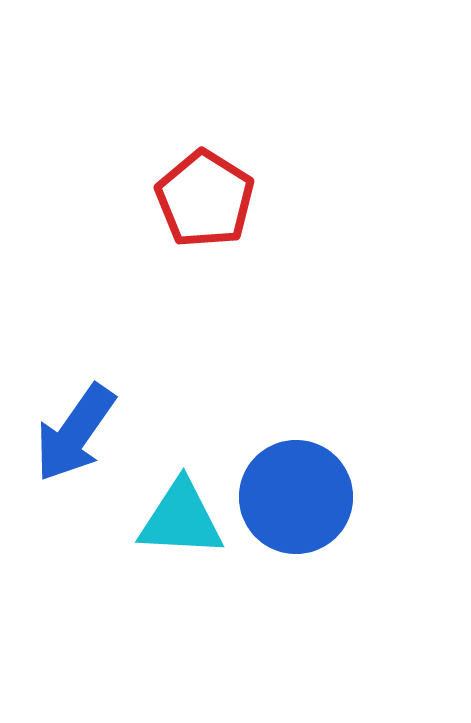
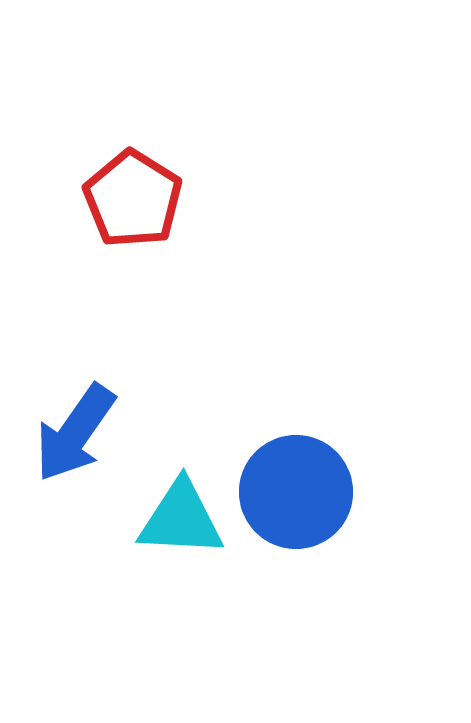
red pentagon: moved 72 px left
blue circle: moved 5 px up
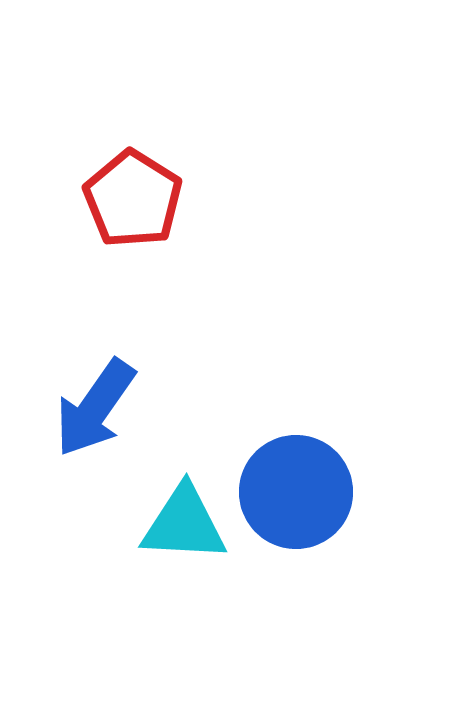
blue arrow: moved 20 px right, 25 px up
cyan triangle: moved 3 px right, 5 px down
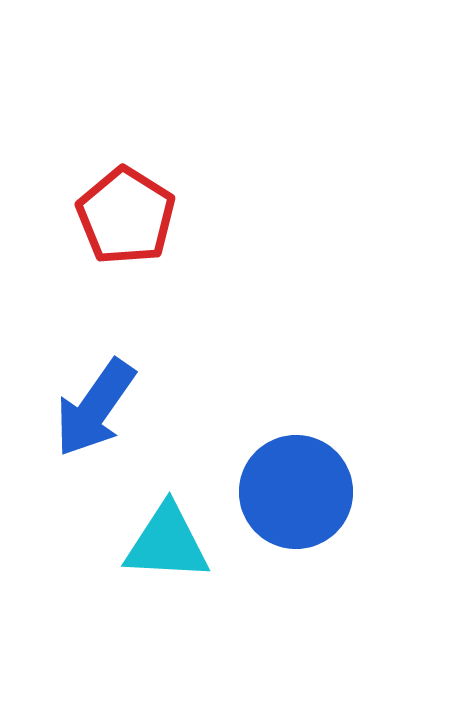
red pentagon: moved 7 px left, 17 px down
cyan triangle: moved 17 px left, 19 px down
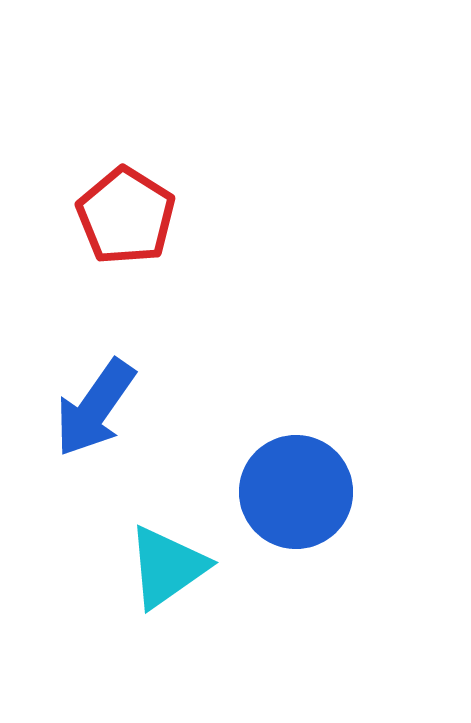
cyan triangle: moved 24 px down; rotated 38 degrees counterclockwise
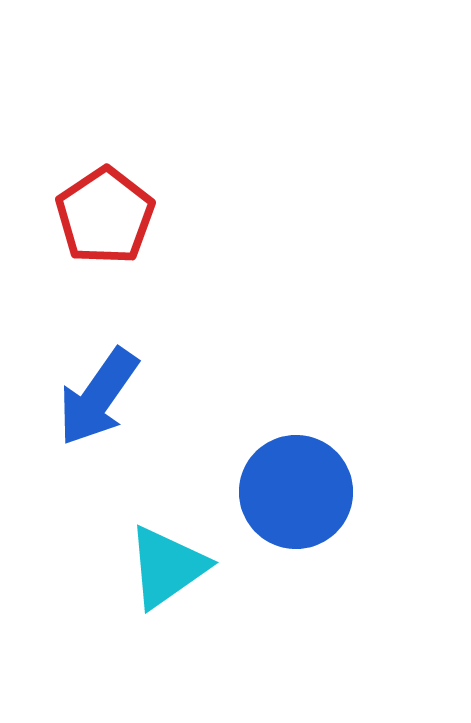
red pentagon: moved 21 px left; rotated 6 degrees clockwise
blue arrow: moved 3 px right, 11 px up
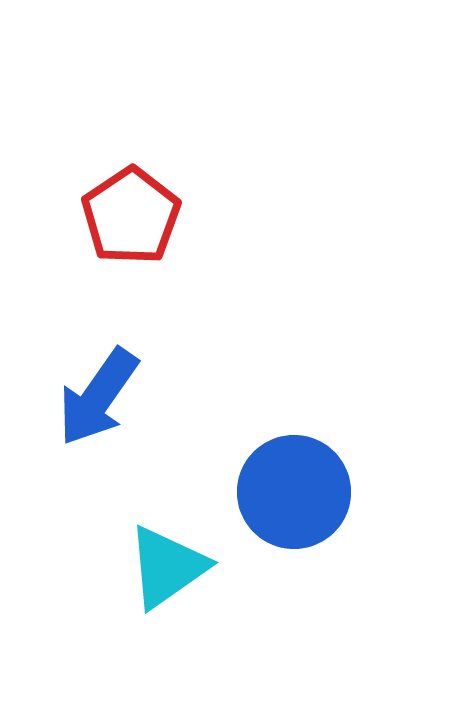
red pentagon: moved 26 px right
blue circle: moved 2 px left
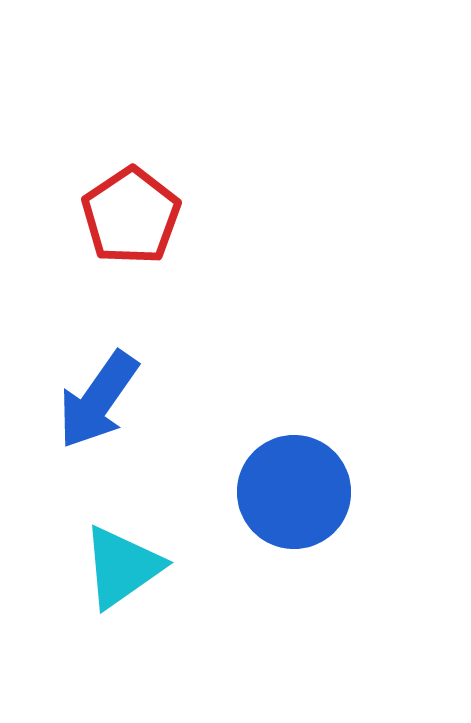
blue arrow: moved 3 px down
cyan triangle: moved 45 px left
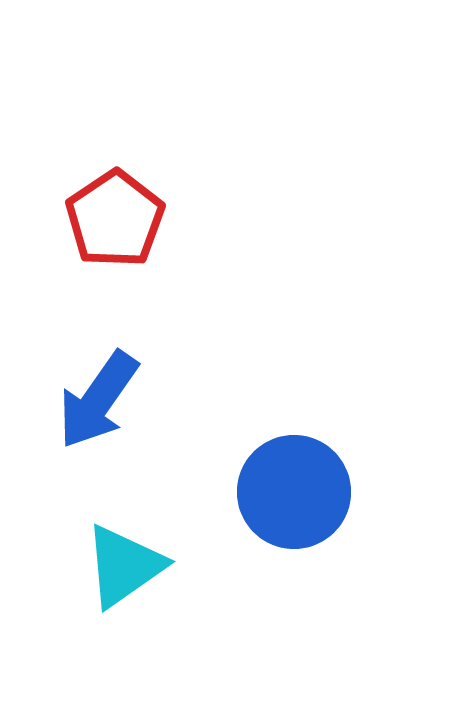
red pentagon: moved 16 px left, 3 px down
cyan triangle: moved 2 px right, 1 px up
